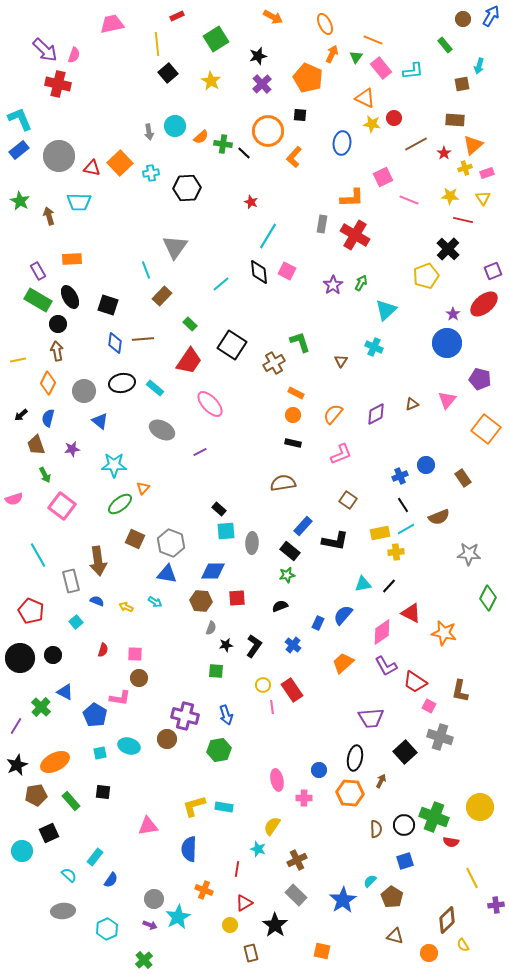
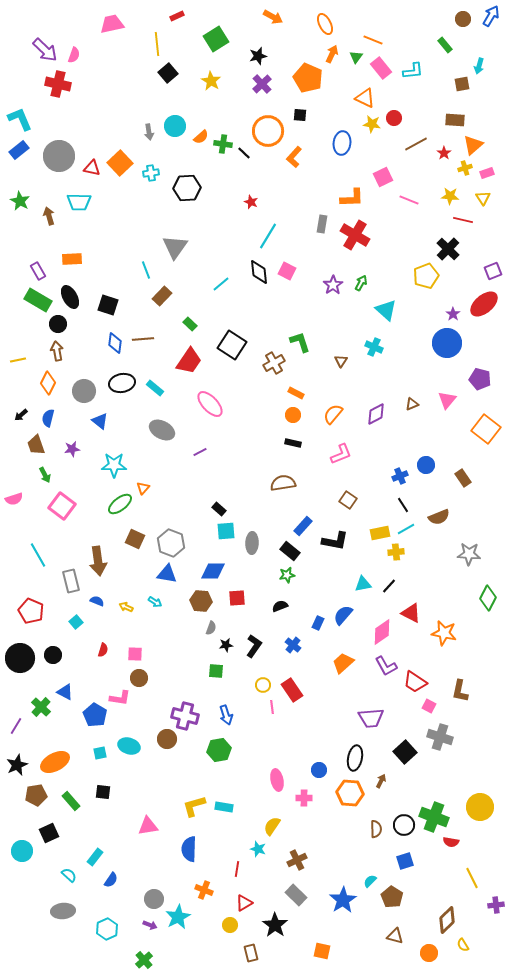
cyan triangle at (386, 310): rotated 35 degrees counterclockwise
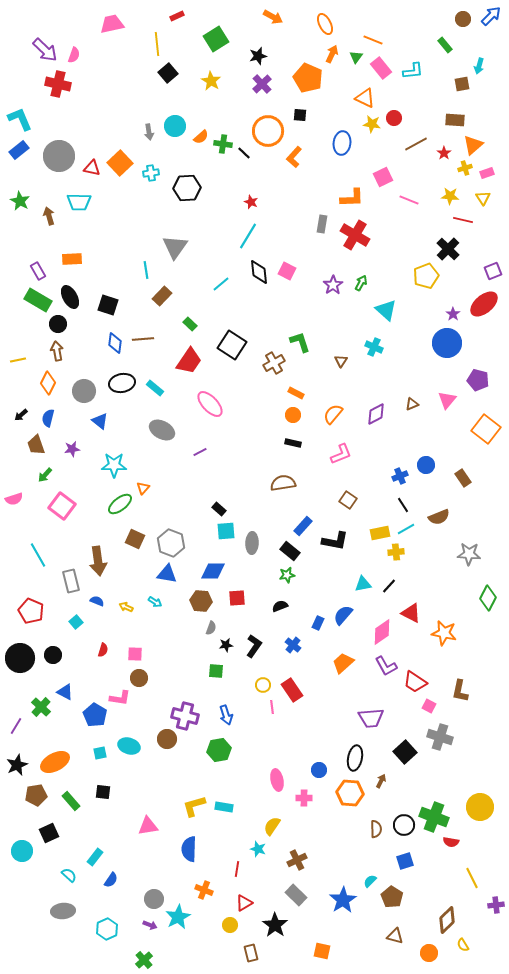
blue arrow at (491, 16): rotated 15 degrees clockwise
cyan line at (268, 236): moved 20 px left
cyan line at (146, 270): rotated 12 degrees clockwise
purple pentagon at (480, 379): moved 2 px left, 1 px down
green arrow at (45, 475): rotated 70 degrees clockwise
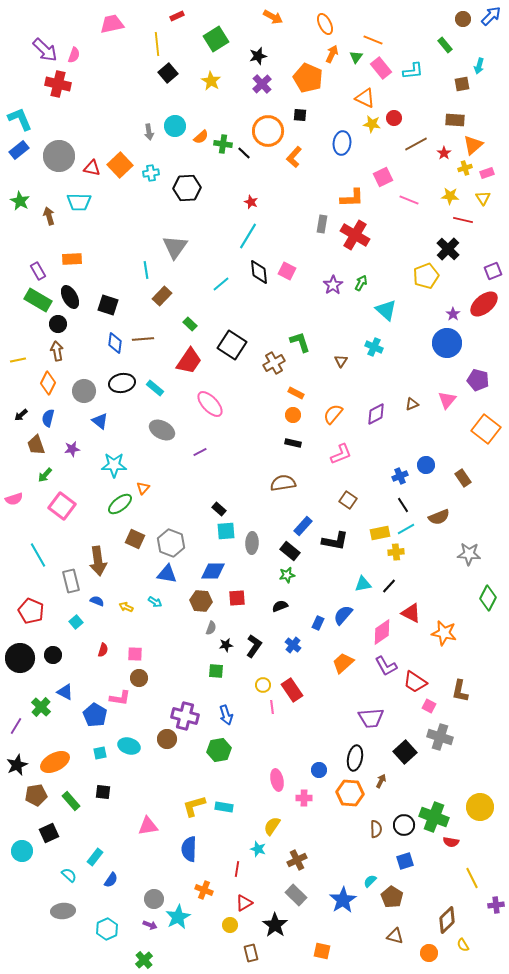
orange square at (120, 163): moved 2 px down
